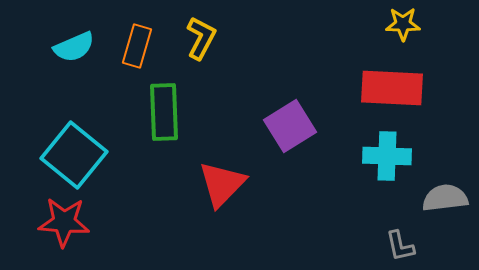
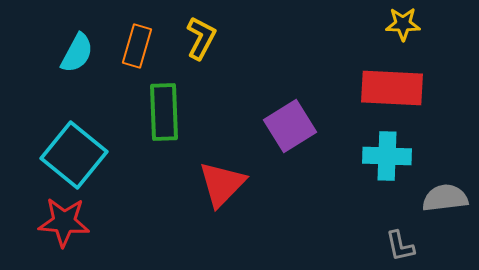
cyan semicircle: moved 3 px right, 6 px down; rotated 39 degrees counterclockwise
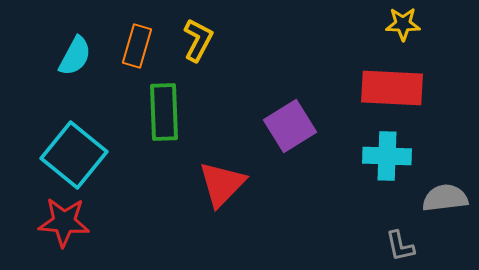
yellow L-shape: moved 3 px left, 2 px down
cyan semicircle: moved 2 px left, 3 px down
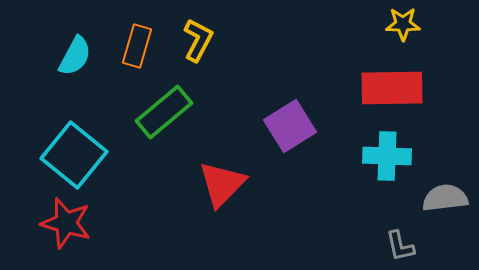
red rectangle: rotated 4 degrees counterclockwise
green rectangle: rotated 52 degrees clockwise
red star: moved 2 px right, 1 px down; rotated 12 degrees clockwise
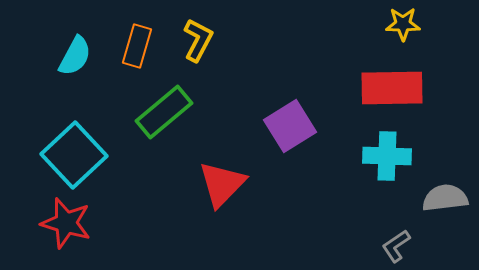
cyan square: rotated 8 degrees clockwise
gray L-shape: moved 4 px left; rotated 68 degrees clockwise
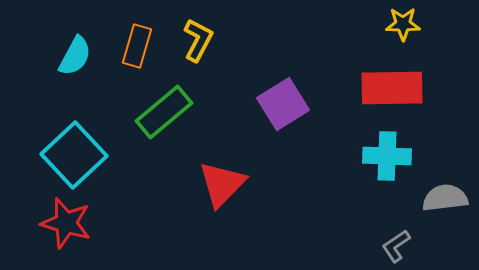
purple square: moved 7 px left, 22 px up
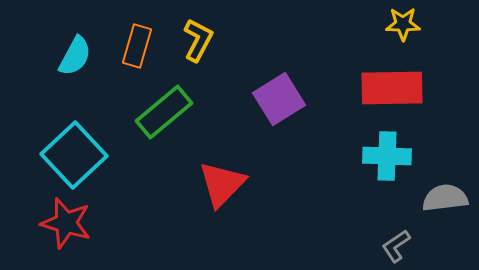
purple square: moved 4 px left, 5 px up
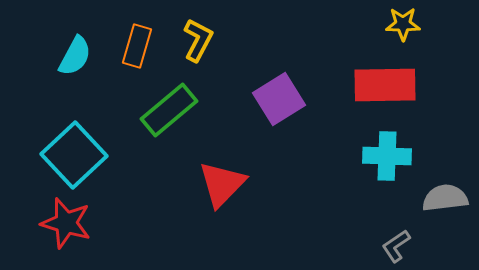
red rectangle: moved 7 px left, 3 px up
green rectangle: moved 5 px right, 2 px up
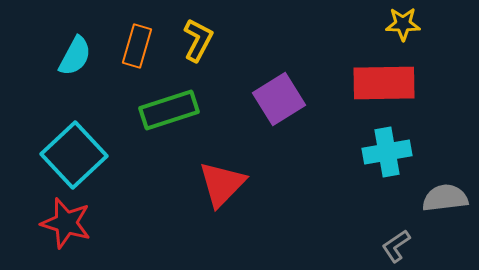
red rectangle: moved 1 px left, 2 px up
green rectangle: rotated 22 degrees clockwise
cyan cross: moved 4 px up; rotated 12 degrees counterclockwise
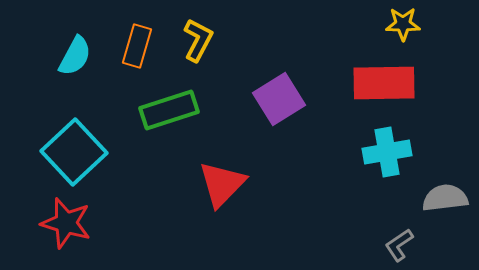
cyan square: moved 3 px up
gray L-shape: moved 3 px right, 1 px up
